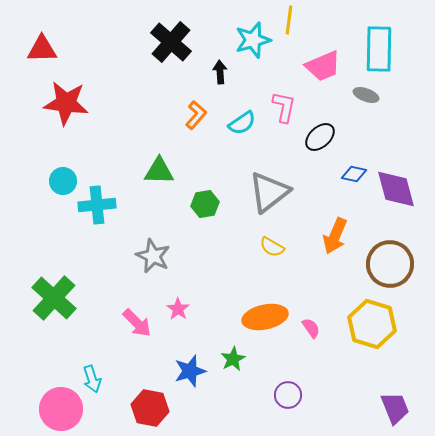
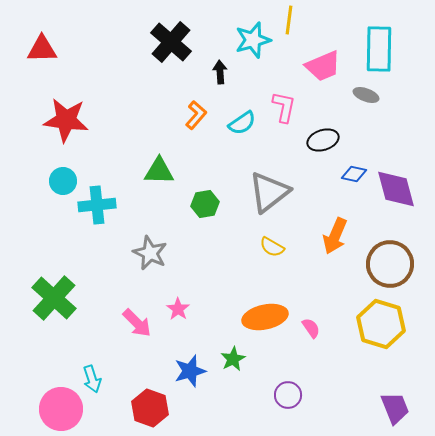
red star: moved 17 px down
black ellipse: moved 3 px right, 3 px down; rotated 24 degrees clockwise
gray star: moved 3 px left, 3 px up
yellow hexagon: moved 9 px right
red hexagon: rotated 9 degrees clockwise
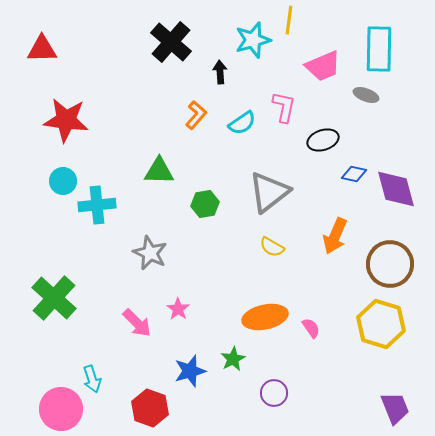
purple circle: moved 14 px left, 2 px up
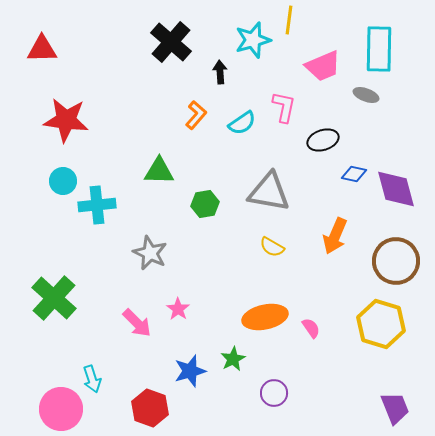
gray triangle: rotated 48 degrees clockwise
brown circle: moved 6 px right, 3 px up
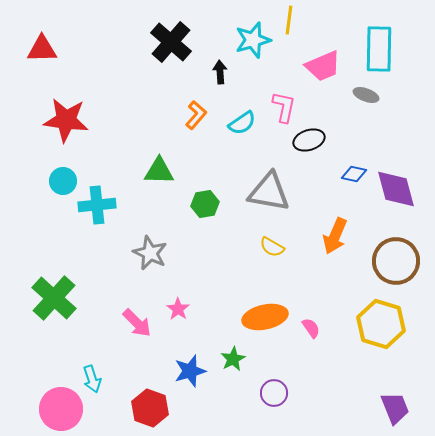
black ellipse: moved 14 px left
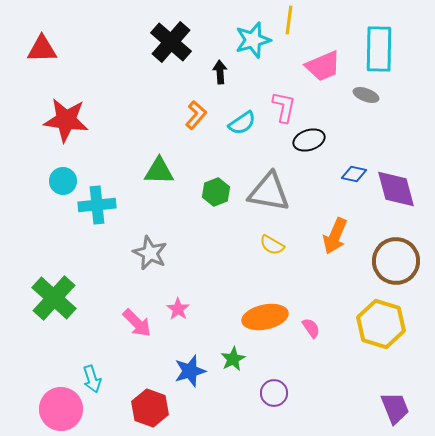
green hexagon: moved 11 px right, 12 px up; rotated 12 degrees counterclockwise
yellow semicircle: moved 2 px up
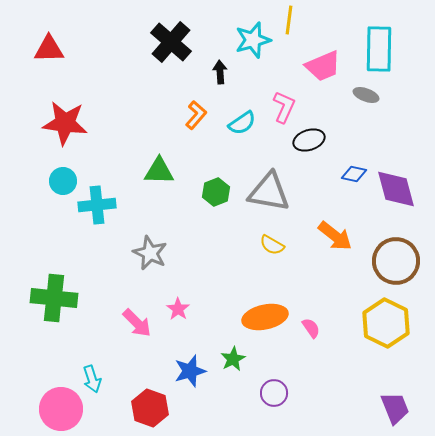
red triangle: moved 7 px right
pink L-shape: rotated 12 degrees clockwise
red star: moved 1 px left, 3 px down
orange arrow: rotated 75 degrees counterclockwise
green cross: rotated 36 degrees counterclockwise
yellow hexagon: moved 5 px right, 1 px up; rotated 9 degrees clockwise
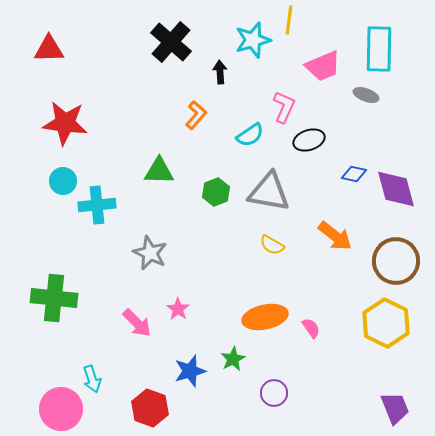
cyan semicircle: moved 8 px right, 12 px down
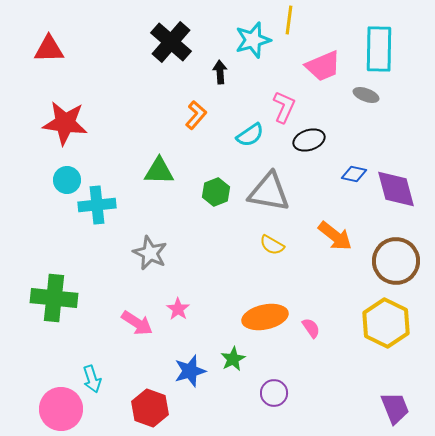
cyan circle: moved 4 px right, 1 px up
pink arrow: rotated 12 degrees counterclockwise
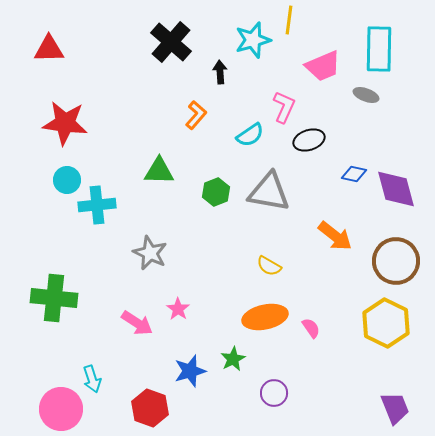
yellow semicircle: moved 3 px left, 21 px down
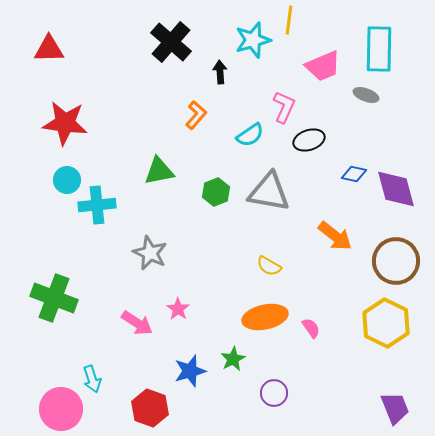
green triangle: rotated 12 degrees counterclockwise
green cross: rotated 15 degrees clockwise
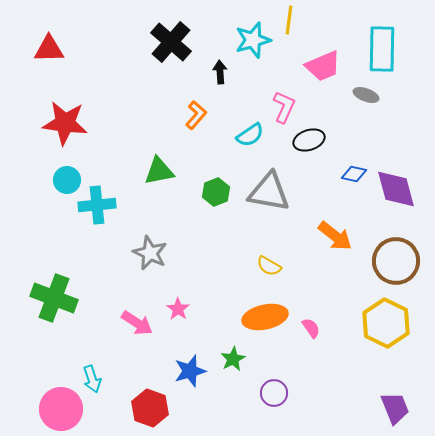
cyan rectangle: moved 3 px right
